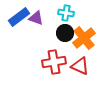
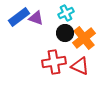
cyan cross: rotated 35 degrees counterclockwise
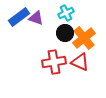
red triangle: moved 4 px up
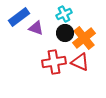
cyan cross: moved 2 px left, 1 px down
purple triangle: moved 10 px down
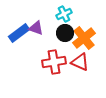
blue rectangle: moved 16 px down
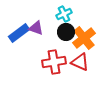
black circle: moved 1 px right, 1 px up
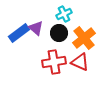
purple triangle: rotated 21 degrees clockwise
black circle: moved 7 px left, 1 px down
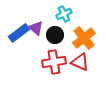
black circle: moved 4 px left, 2 px down
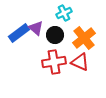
cyan cross: moved 1 px up
